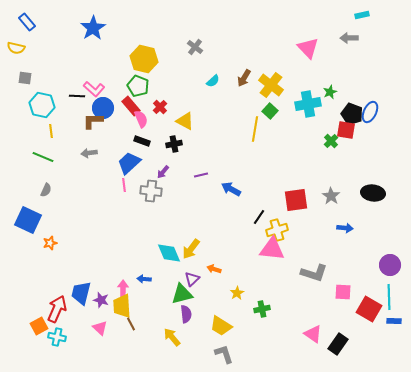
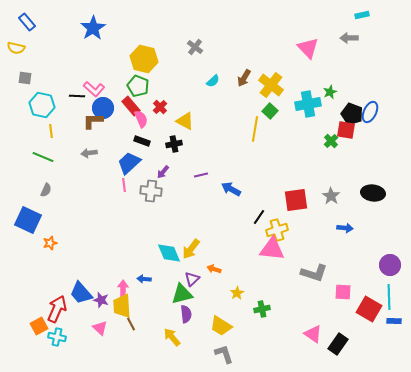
blue trapezoid at (81, 293): rotated 55 degrees counterclockwise
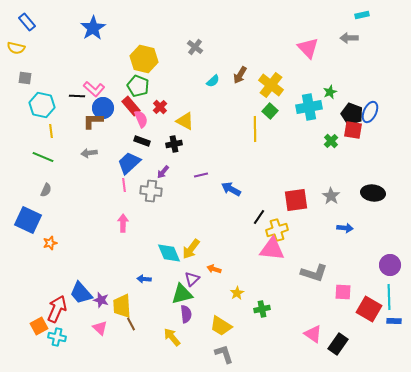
brown arrow at (244, 78): moved 4 px left, 3 px up
cyan cross at (308, 104): moved 1 px right, 3 px down
yellow line at (255, 129): rotated 10 degrees counterclockwise
red square at (346, 130): moved 7 px right
pink arrow at (123, 289): moved 66 px up
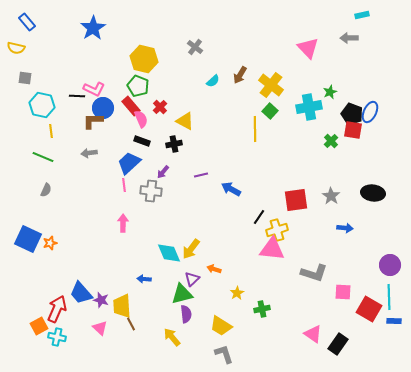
pink L-shape at (94, 89): rotated 15 degrees counterclockwise
blue square at (28, 220): moved 19 px down
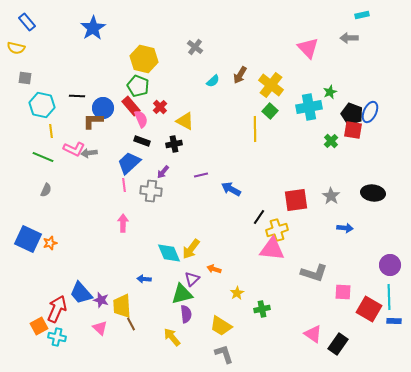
pink L-shape at (94, 89): moved 20 px left, 60 px down
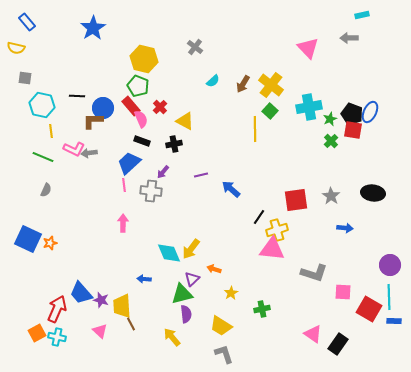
brown arrow at (240, 75): moved 3 px right, 9 px down
green star at (330, 92): moved 27 px down
blue arrow at (231, 189): rotated 12 degrees clockwise
yellow star at (237, 293): moved 6 px left
orange square at (39, 326): moved 2 px left, 7 px down
pink triangle at (100, 328): moved 3 px down
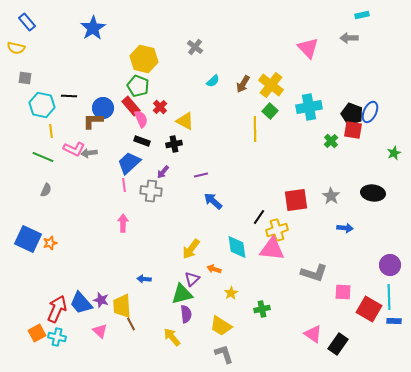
black line at (77, 96): moved 8 px left
green star at (330, 119): moved 64 px right, 34 px down
blue arrow at (231, 189): moved 18 px left, 12 px down
cyan diamond at (169, 253): moved 68 px right, 6 px up; rotated 15 degrees clockwise
blue trapezoid at (81, 293): moved 10 px down
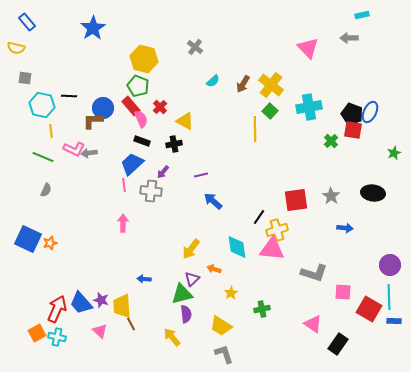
blue trapezoid at (129, 163): moved 3 px right, 1 px down
pink triangle at (313, 334): moved 10 px up
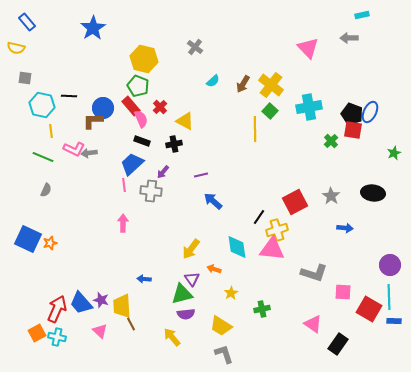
red square at (296, 200): moved 1 px left, 2 px down; rotated 20 degrees counterclockwise
purple triangle at (192, 279): rotated 21 degrees counterclockwise
purple semicircle at (186, 314): rotated 90 degrees clockwise
